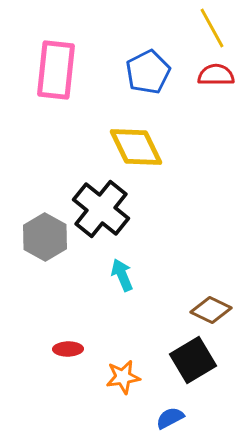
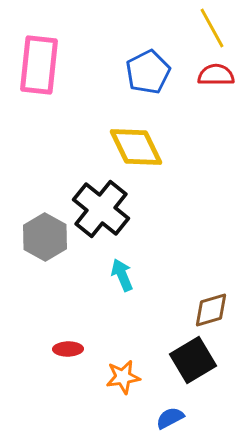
pink rectangle: moved 17 px left, 5 px up
brown diamond: rotated 42 degrees counterclockwise
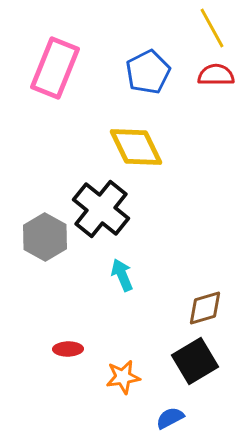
pink rectangle: moved 16 px right, 3 px down; rotated 16 degrees clockwise
brown diamond: moved 6 px left, 2 px up
black square: moved 2 px right, 1 px down
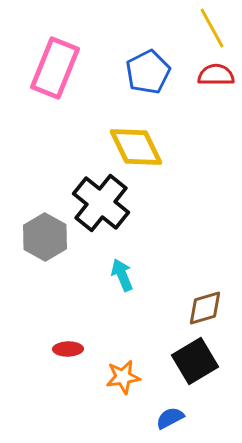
black cross: moved 6 px up
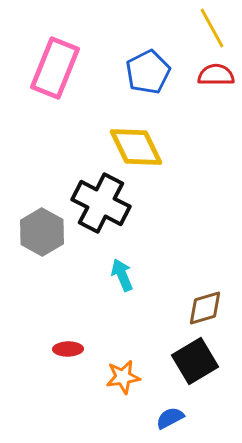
black cross: rotated 12 degrees counterclockwise
gray hexagon: moved 3 px left, 5 px up
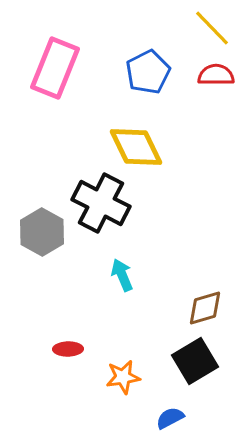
yellow line: rotated 15 degrees counterclockwise
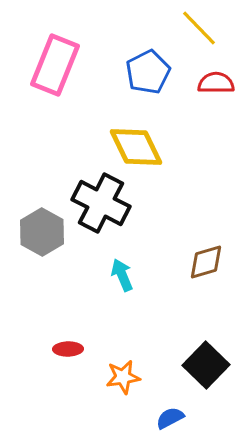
yellow line: moved 13 px left
pink rectangle: moved 3 px up
red semicircle: moved 8 px down
brown diamond: moved 1 px right, 46 px up
black square: moved 11 px right, 4 px down; rotated 15 degrees counterclockwise
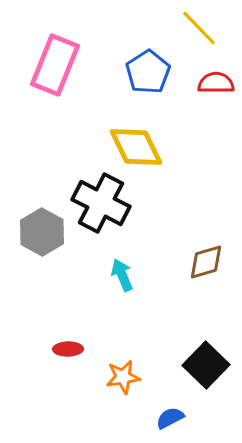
blue pentagon: rotated 6 degrees counterclockwise
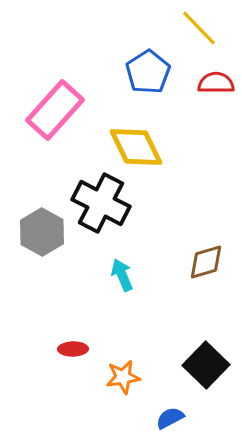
pink rectangle: moved 45 px down; rotated 20 degrees clockwise
red ellipse: moved 5 px right
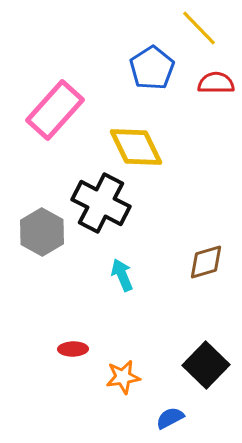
blue pentagon: moved 4 px right, 4 px up
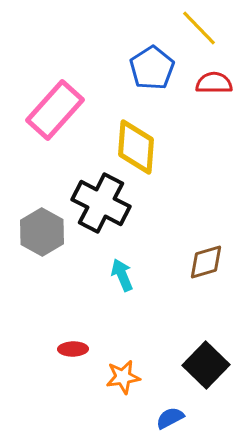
red semicircle: moved 2 px left
yellow diamond: rotated 30 degrees clockwise
